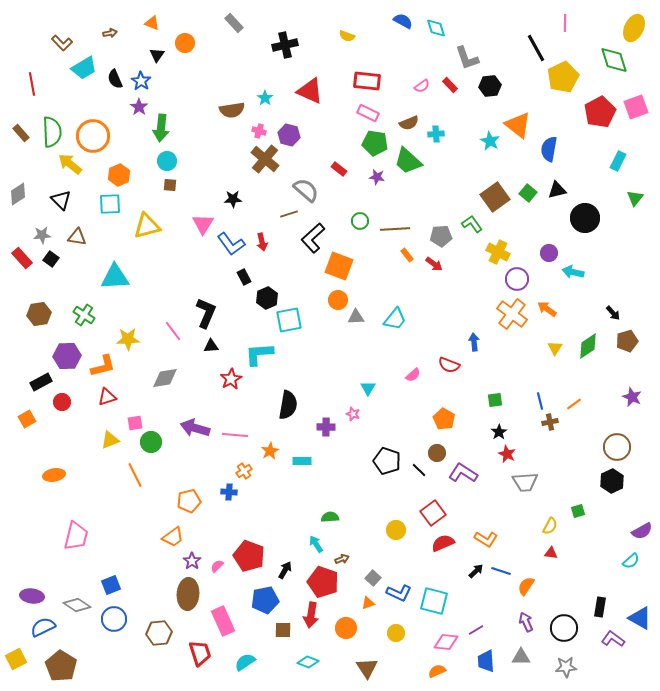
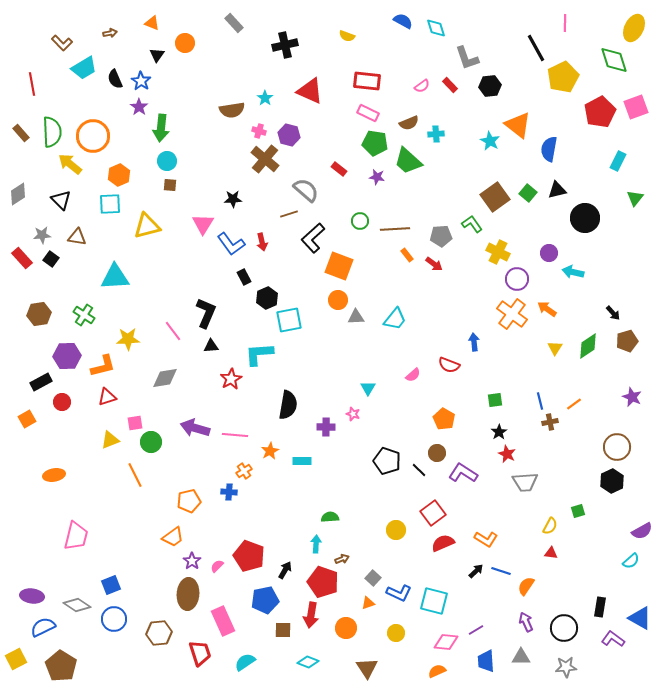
cyan arrow at (316, 544): rotated 36 degrees clockwise
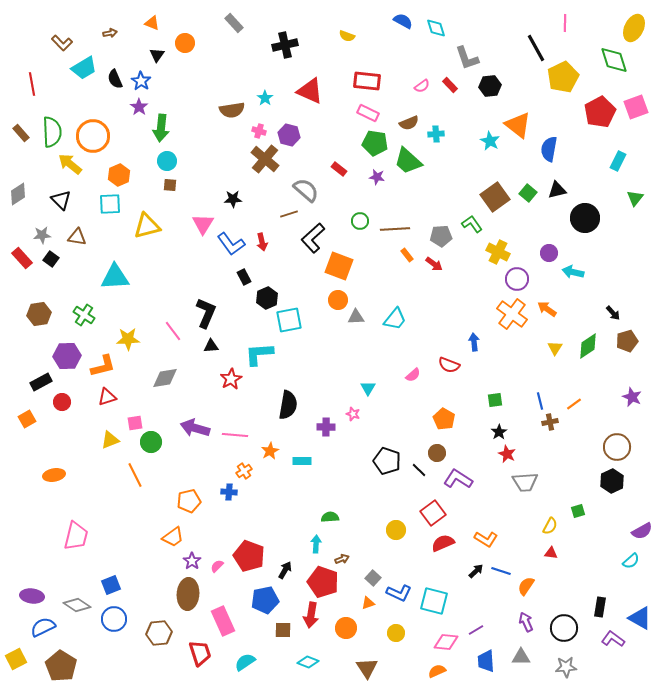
purple L-shape at (463, 473): moved 5 px left, 6 px down
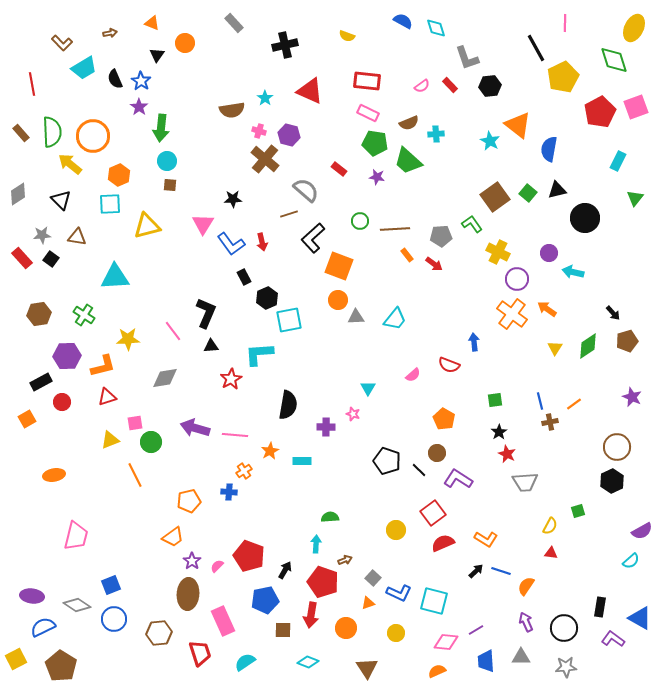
brown arrow at (342, 559): moved 3 px right, 1 px down
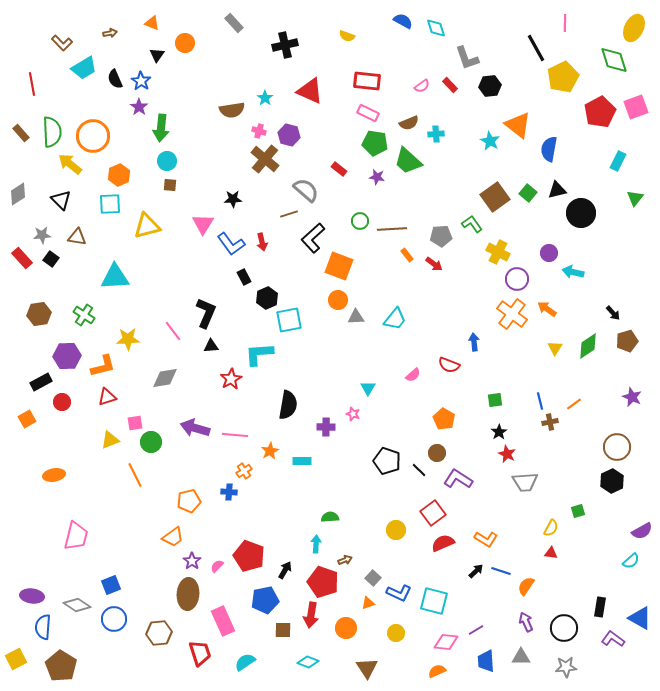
black circle at (585, 218): moved 4 px left, 5 px up
brown line at (395, 229): moved 3 px left
yellow semicircle at (550, 526): moved 1 px right, 2 px down
blue semicircle at (43, 627): rotated 60 degrees counterclockwise
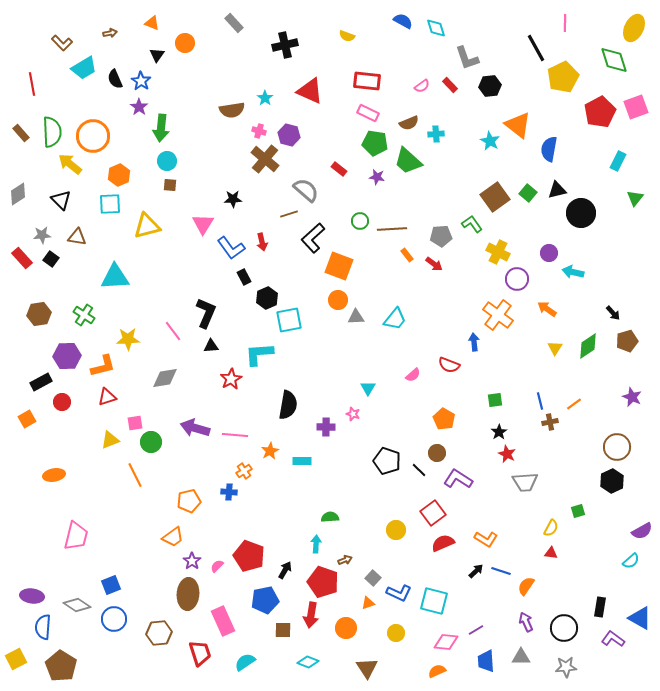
blue L-shape at (231, 244): moved 4 px down
orange cross at (512, 314): moved 14 px left, 1 px down
